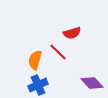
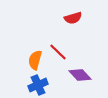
red semicircle: moved 1 px right, 15 px up
purple diamond: moved 12 px left, 8 px up
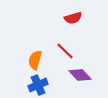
red line: moved 7 px right, 1 px up
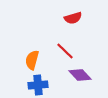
orange semicircle: moved 3 px left
blue cross: rotated 18 degrees clockwise
